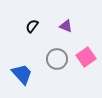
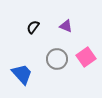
black semicircle: moved 1 px right, 1 px down
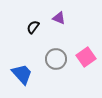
purple triangle: moved 7 px left, 8 px up
gray circle: moved 1 px left
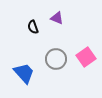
purple triangle: moved 2 px left
black semicircle: rotated 56 degrees counterclockwise
blue trapezoid: moved 2 px right, 1 px up
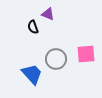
purple triangle: moved 9 px left, 4 px up
pink square: moved 3 px up; rotated 30 degrees clockwise
blue trapezoid: moved 8 px right, 1 px down
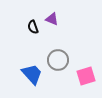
purple triangle: moved 4 px right, 5 px down
pink square: moved 22 px down; rotated 12 degrees counterclockwise
gray circle: moved 2 px right, 1 px down
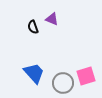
gray circle: moved 5 px right, 23 px down
blue trapezoid: moved 2 px right, 1 px up
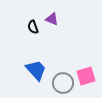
blue trapezoid: moved 2 px right, 3 px up
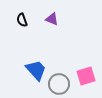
black semicircle: moved 11 px left, 7 px up
gray circle: moved 4 px left, 1 px down
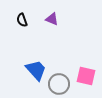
pink square: rotated 30 degrees clockwise
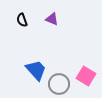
pink square: rotated 18 degrees clockwise
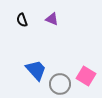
gray circle: moved 1 px right
